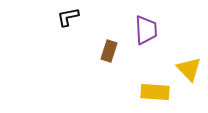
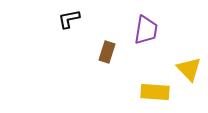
black L-shape: moved 1 px right, 2 px down
purple trapezoid: rotated 12 degrees clockwise
brown rectangle: moved 2 px left, 1 px down
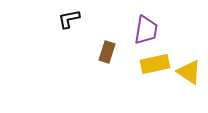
yellow triangle: moved 3 px down; rotated 12 degrees counterclockwise
yellow rectangle: moved 28 px up; rotated 16 degrees counterclockwise
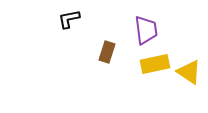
purple trapezoid: rotated 16 degrees counterclockwise
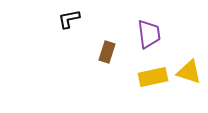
purple trapezoid: moved 3 px right, 4 px down
yellow rectangle: moved 2 px left, 13 px down
yellow triangle: rotated 16 degrees counterclockwise
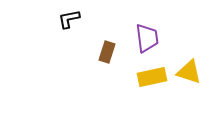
purple trapezoid: moved 2 px left, 4 px down
yellow rectangle: moved 1 px left
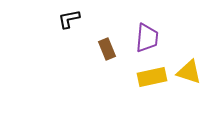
purple trapezoid: rotated 12 degrees clockwise
brown rectangle: moved 3 px up; rotated 40 degrees counterclockwise
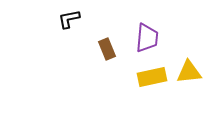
yellow triangle: rotated 24 degrees counterclockwise
